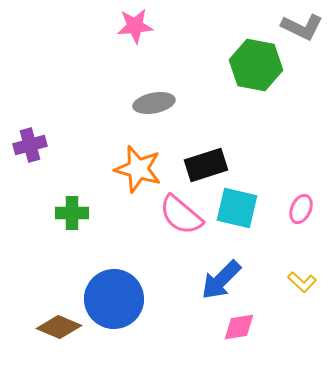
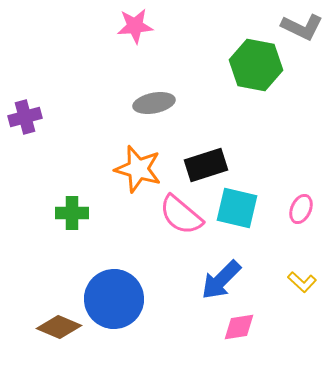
purple cross: moved 5 px left, 28 px up
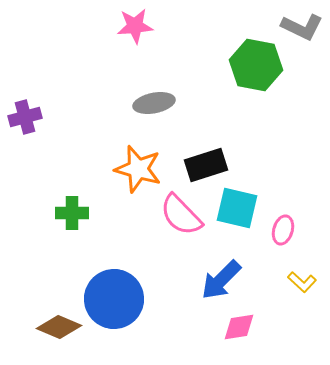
pink ellipse: moved 18 px left, 21 px down; rotated 8 degrees counterclockwise
pink semicircle: rotated 6 degrees clockwise
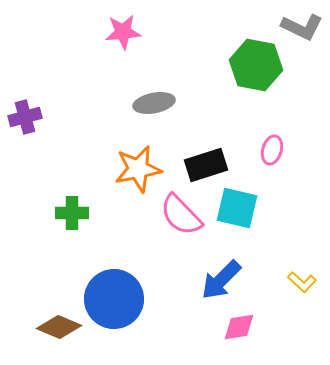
pink star: moved 12 px left, 6 px down
orange star: rotated 27 degrees counterclockwise
pink ellipse: moved 11 px left, 80 px up
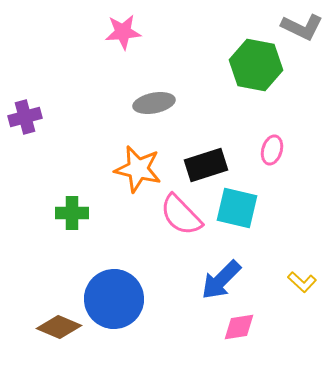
orange star: rotated 24 degrees clockwise
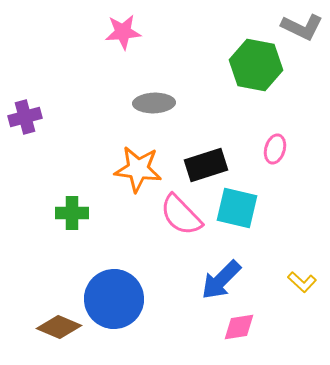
gray ellipse: rotated 9 degrees clockwise
pink ellipse: moved 3 px right, 1 px up
orange star: rotated 6 degrees counterclockwise
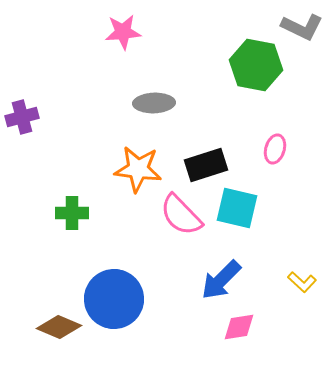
purple cross: moved 3 px left
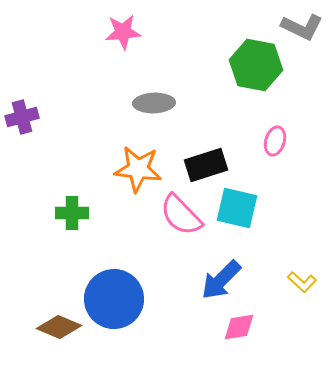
pink ellipse: moved 8 px up
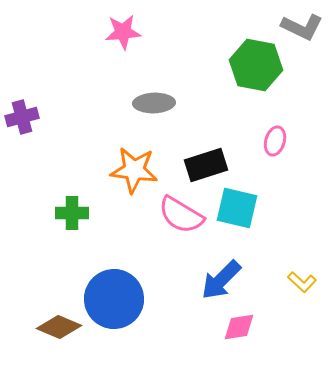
orange star: moved 4 px left, 1 px down
pink semicircle: rotated 15 degrees counterclockwise
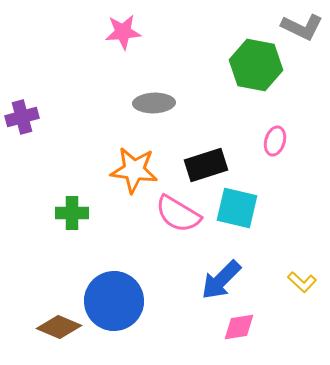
pink semicircle: moved 3 px left, 1 px up
blue circle: moved 2 px down
